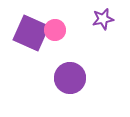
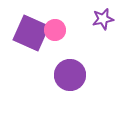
purple circle: moved 3 px up
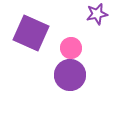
purple star: moved 6 px left, 5 px up
pink circle: moved 16 px right, 18 px down
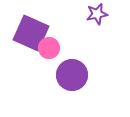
pink circle: moved 22 px left
purple circle: moved 2 px right
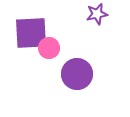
purple square: rotated 27 degrees counterclockwise
purple circle: moved 5 px right, 1 px up
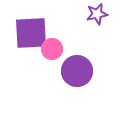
pink circle: moved 3 px right, 1 px down
purple circle: moved 3 px up
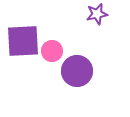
purple square: moved 8 px left, 8 px down
pink circle: moved 2 px down
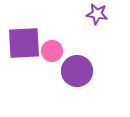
purple star: rotated 20 degrees clockwise
purple square: moved 1 px right, 2 px down
